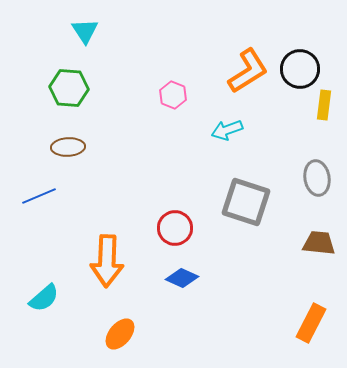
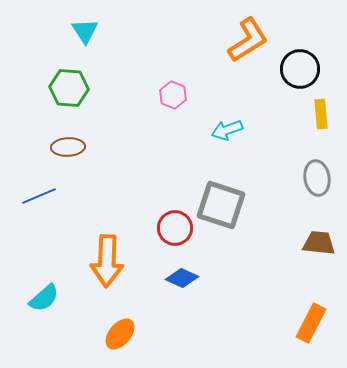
orange L-shape: moved 31 px up
yellow rectangle: moved 3 px left, 9 px down; rotated 12 degrees counterclockwise
gray square: moved 25 px left, 3 px down
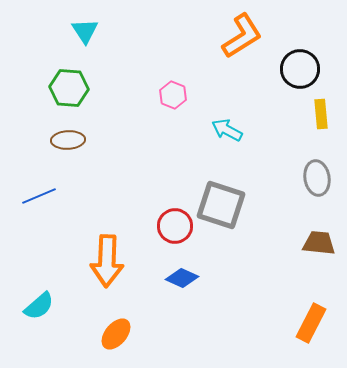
orange L-shape: moved 6 px left, 4 px up
cyan arrow: rotated 48 degrees clockwise
brown ellipse: moved 7 px up
red circle: moved 2 px up
cyan semicircle: moved 5 px left, 8 px down
orange ellipse: moved 4 px left
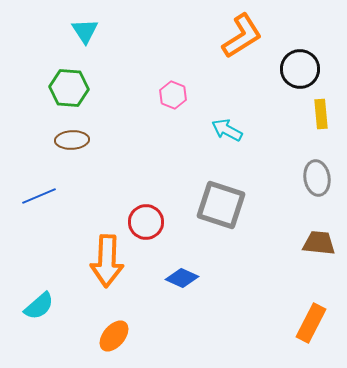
brown ellipse: moved 4 px right
red circle: moved 29 px left, 4 px up
orange ellipse: moved 2 px left, 2 px down
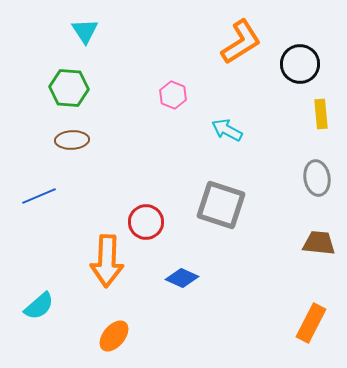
orange L-shape: moved 1 px left, 6 px down
black circle: moved 5 px up
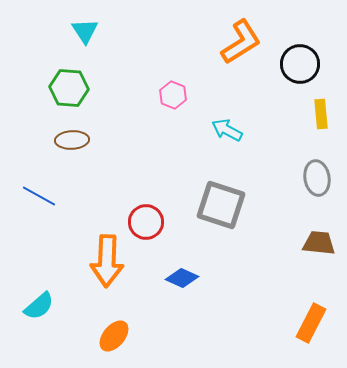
blue line: rotated 52 degrees clockwise
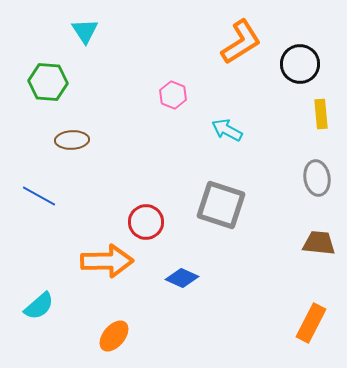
green hexagon: moved 21 px left, 6 px up
orange arrow: rotated 93 degrees counterclockwise
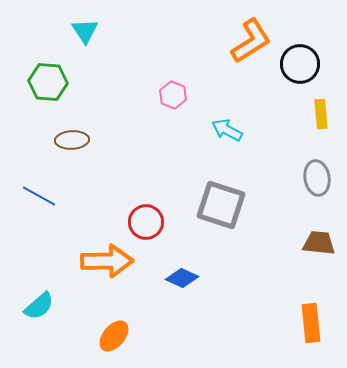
orange L-shape: moved 10 px right, 1 px up
orange rectangle: rotated 33 degrees counterclockwise
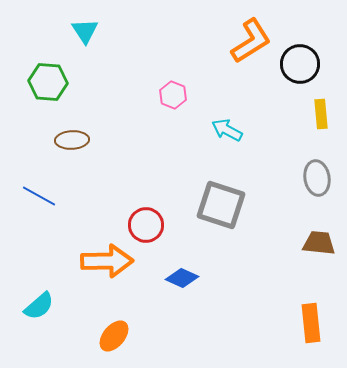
red circle: moved 3 px down
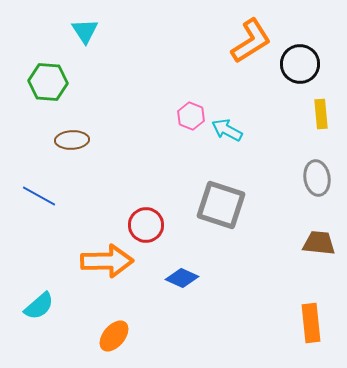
pink hexagon: moved 18 px right, 21 px down
